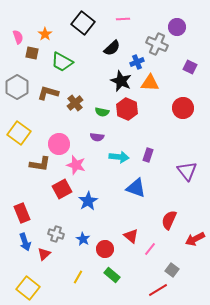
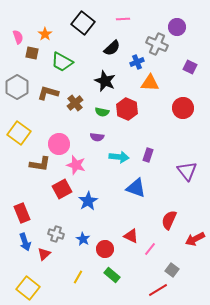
black star at (121, 81): moved 16 px left
red triangle at (131, 236): rotated 14 degrees counterclockwise
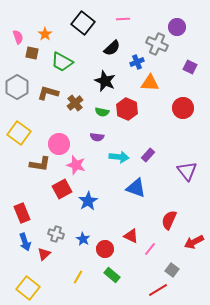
purple rectangle at (148, 155): rotated 24 degrees clockwise
red arrow at (195, 239): moved 1 px left, 3 px down
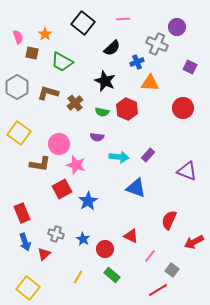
purple triangle at (187, 171): rotated 30 degrees counterclockwise
pink line at (150, 249): moved 7 px down
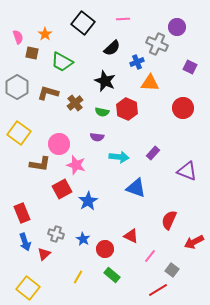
purple rectangle at (148, 155): moved 5 px right, 2 px up
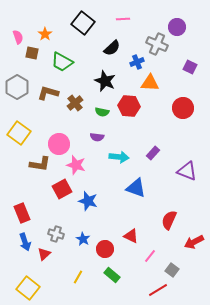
red hexagon at (127, 109): moved 2 px right, 3 px up; rotated 20 degrees counterclockwise
blue star at (88, 201): rotated 24 degrees counterclockwise
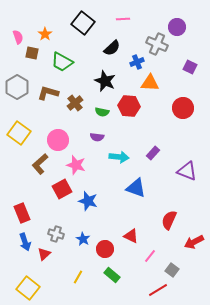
pink circle at (59, 144): moved 1 px left, 4 px up
brown L-shape at (40, 164): rotated 130 degrees clockwise
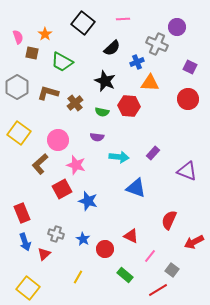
red circle at (183, 108): moved 5 px right, 9 px up
green rectangle at (112, 275): moved 13 px right
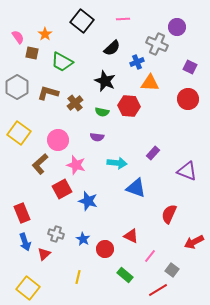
black square at (83, 23): moved 1 px left, 2 px up
pink semicircle at (18, 37): rotated 16 degrees counterclockwise
cyan arrow at (119, 157): moved 2 px left, 6 px down
red semicircle at (169, 220): moved 6 px up
yellow line at (78, 277): rotated 16 degrees counterclockwise
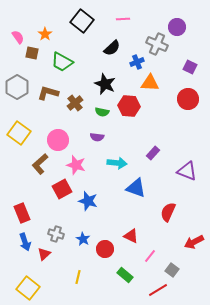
black star at (105, 81): moved 3 px down
red semicircle at (169, 214): moved 1 px left, 2 px up
